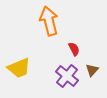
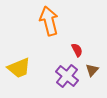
red semicircle: moved 3 px right, 1 px down
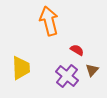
red semicircle: rotated 32 degrees counterclockwise
yellow trapezoid: moved 2 px right; rotated 70 degrees counterclockwise
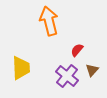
red semicircle: rotated 80 degrees counterclockwise
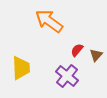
orange arrow: rotated 40 degrees counterclockwise
brown triangle: moved 4 px right, 15 px up
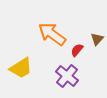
orange arrow: moved 3 px right, 13 px down
brown triangle: moved 1 px right, 16 px up
yellow trapezoid: rotated 60 degrees clockwise
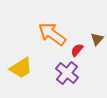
purple cross: moved 3 px up
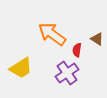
brown triangle: rotated 40 degrees counterclockwise
red semicircle: rotated 32 degrees counterclockwise
purple cross: rotated 15 degrees clockwise
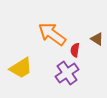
red semicircle: moved 2 px left
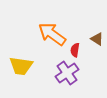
yellow trapezoid: moved 2 px up; rotated 40 degrees clockwise
